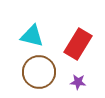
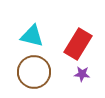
brown circle: moved 5 px left
purple star: moved 4 px right, 8 px up
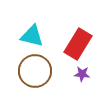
brown circle: moved 1 px right, 1 px up
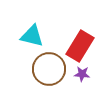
red rectangle: moved 2 px right, 2 px down
brown circle: moved 14 px right, 2 px up
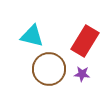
red rectangle: moved 5 px right, 5 px up
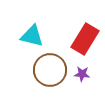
red rectangle: moved 2 px up
brown circle: moved 1 px right, 1 px down
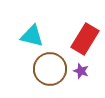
brown circle: moved 1 px up
purple star: moved 1 px left, 3 px up; rotated 14 degrees clockwise
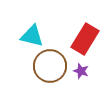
brown circle: moved 3 px up
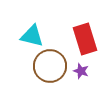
red rectangle: rotated 48 degrees counterclockwise
